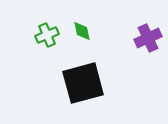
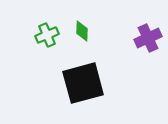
green diamond: rotated 15 degrees clockwise
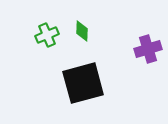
purple cross: moved 11 px down; rotated 8 degrees clockwise
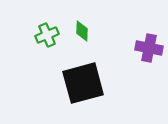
purple cross: moved 1 px right, 1 px up; rotated 28 degrees clockwise
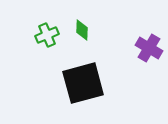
green diamond: moved 1 px up
purple cross: rotated 20 degrees clockwise
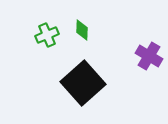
purple cross: moved 8 px down
black square: rotated 27 degrees counterclockwise
